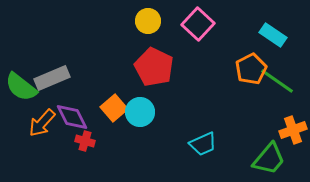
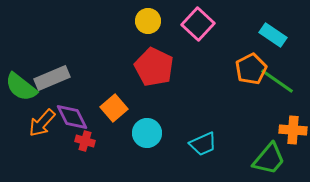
cyan circle: moved 7 px right, 21 px down
orange cross: rotated 24 degrees clockwise
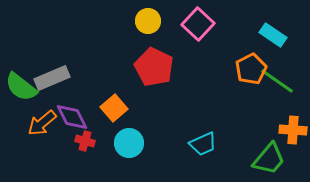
orange arrow: rotated 8 degrees clockwise
cyan circle: moved 18 px left, 10 px down
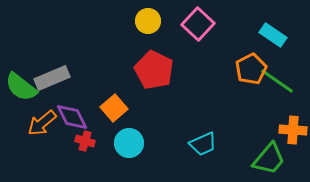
red pentagon: moved 3 px down
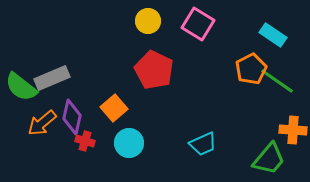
pink square: rotated 12 degrees counterclockwise
purple diamond: rotated 40 degrees clockwise
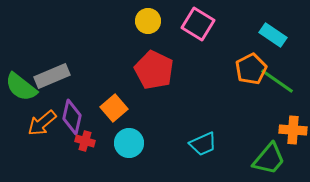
gray rectangle: moved 2 px up
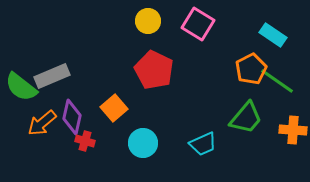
cyan circle: moved 14 px right
green trapezoid: moved 23 px left, 41 px up
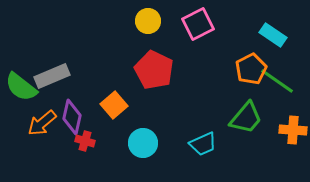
pink square: rotated 32 degrees clockwise
orange square: moved 3 px up
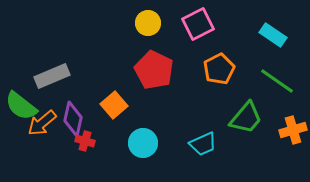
yellow circle: moved 2 px down
orange pentagon: moved 32 px left
green semicircle: moved 19 px down
purple diamond: moved 1 px right, 2 px down
orange cross: rotated 20 degrees counterclockwise
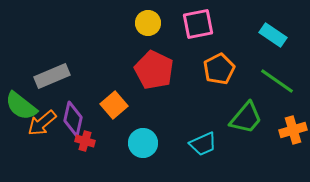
pink square: rotated 16 degrees clockwise
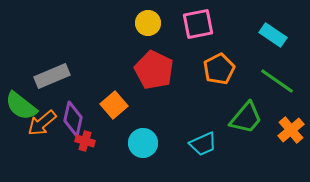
orange cross: moved 2 px left; rotated 24 degrees counterclockwise
